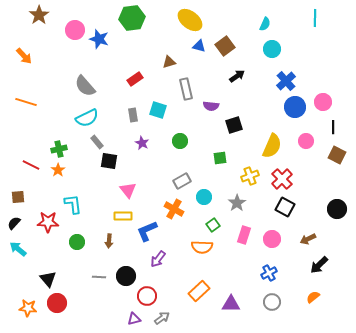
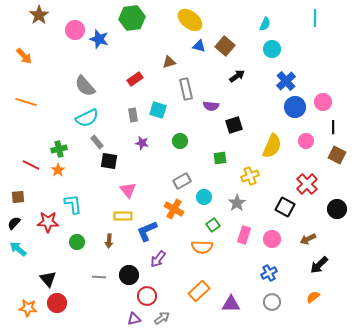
brown square at (225, 46): rotated 12 degrees counterclockwise
purple star at (142, 143): rotated 16 degrees counterclockwise
red cross at (282, 179): moved 25 px right, 5 px down
black circle at (126, 276): moved 3 px right, 1 px up
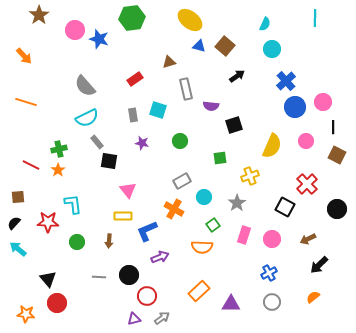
purple arrow at (158, 259): moved 2 px right, 2 px up; rotated 150 degrees counterclockwise
orange star at (28, 308): moved 2 px left, 6 px down
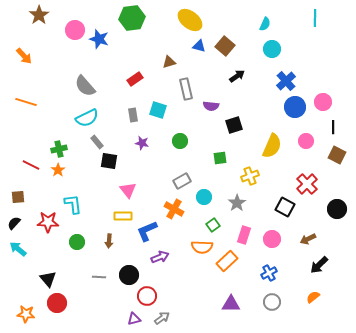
orange rectangle at (199, 291): moved 28 px right, 30 px up
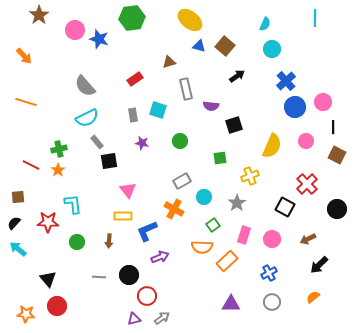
black square at (109, 161): rotated 18 degrees counterclockwise
red circle at (57, 303): moved 3 px down
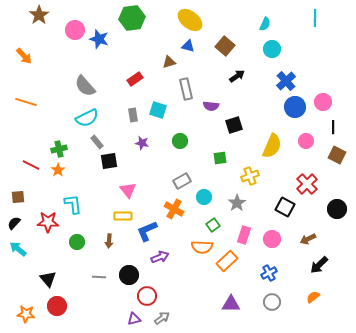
blue triangle at (199, 46): moved 11 px left
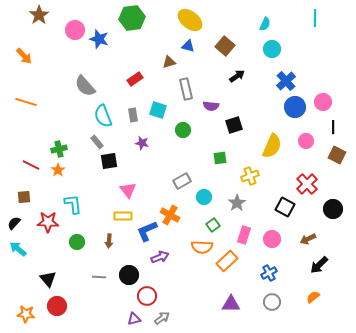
cyan semicircle at (87, 118): moved 16 px right, 2 px up; rotated 95 degrees clockwise
green circle at (180, 141): moved 3 px right, 11 px up
brown square at (18, 197): moved 6 px right
orange cross at (174, 209): moved 4 px left, 6 px down
black circle at (337, 209): moved 4 px left
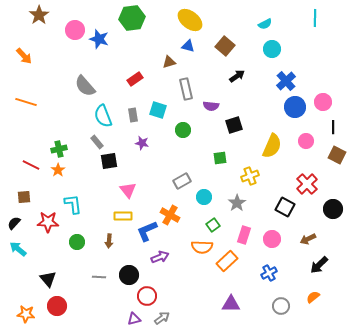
cyan semicircle at (265, 24): rotated 40 degrees clockwise
gray circle at (272, 302): moved 9 px right, 4 px down
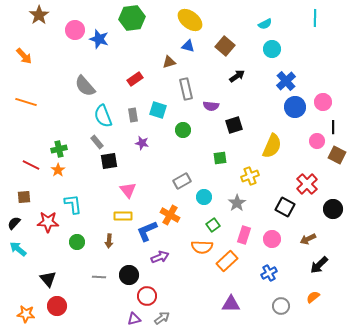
pink circle at (306, 141): moved 11 px right
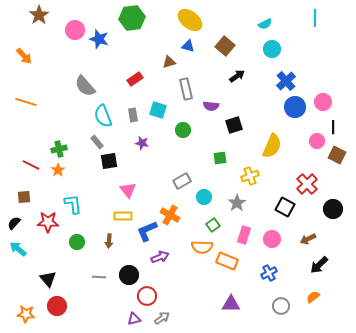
orange rectangle at (227, 261): rotated 65 degrees clockwise
